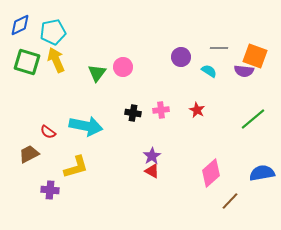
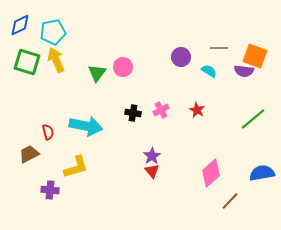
pink cross: rotated 21 degrees counterclockwise
red semicircle: rotated 140 degrees counterclockwise
red triangle: rotated 21 degrees clockwise
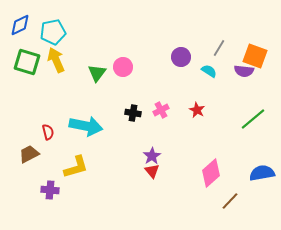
gray line: rotated 60 degrees counterclockwise
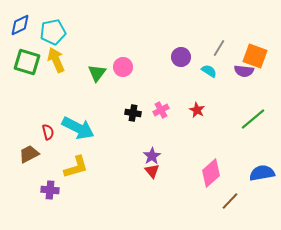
cyan arrow: moved 8 px left, 2 px down; rotated 16 degrees clockwise
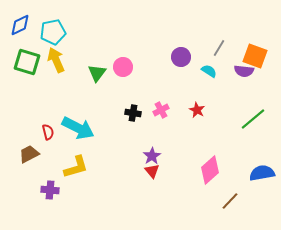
pink diamond: moved 1 px left, 3 px up
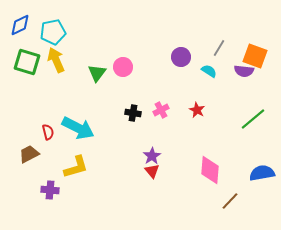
pink diamond: rotated 44 degrees counterclockwise
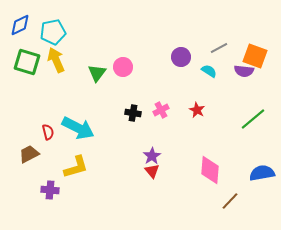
gray line: rotated 30 degrees clockwise
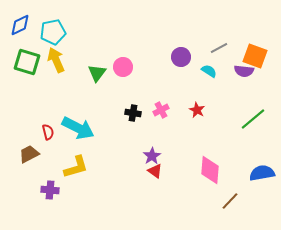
red triangle: moved 3 px right; rotated 14 degrees counterclockwise
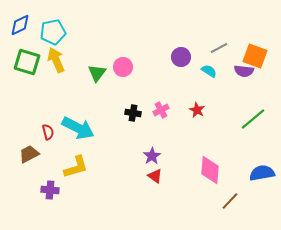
red triangle: moved 5 px down
